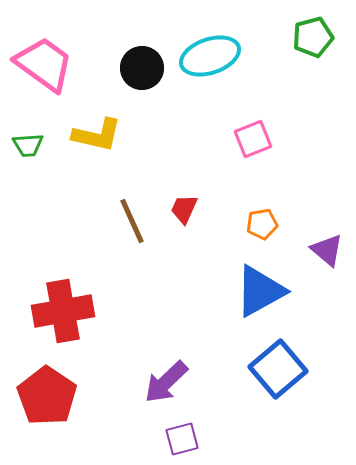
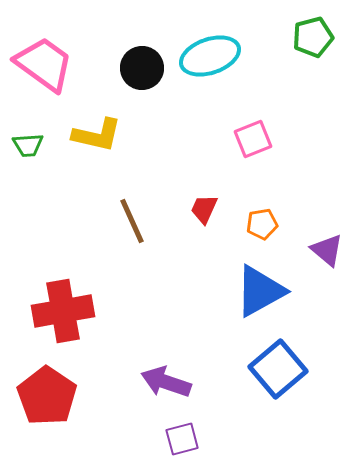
red trapezoid: moved 20 px right
purple arrow: rotated 63 degrees clockwise
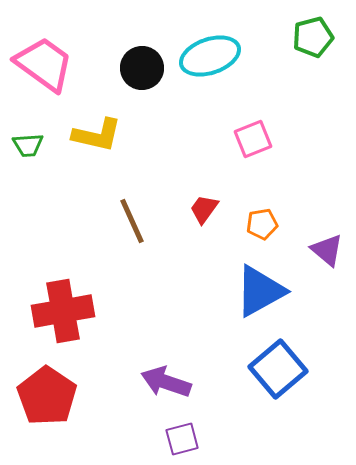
red trapezoid: rotated 12 degrees clockwise
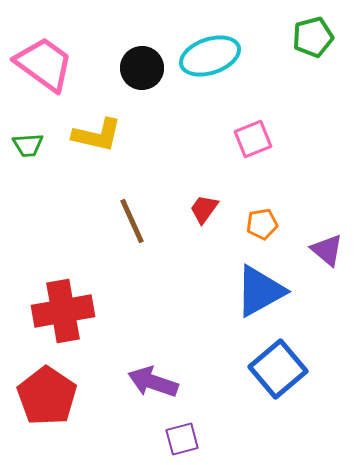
purple arrow: moved 13 px left
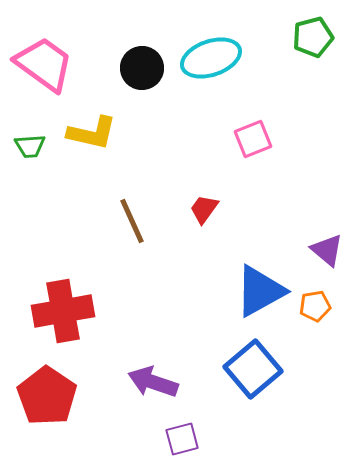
cyan ellipse: moved 1 px right, 2 px down
yellow L-shape: moved 5 px left, 2 px up
green trapezoid: moved 2 px right, 1 px down
orange pentagon: moved 53 px right, 82 px down
blue square: moved 25 px left
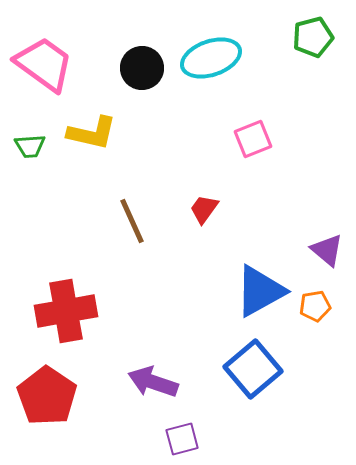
red cross: moved 3 px right
